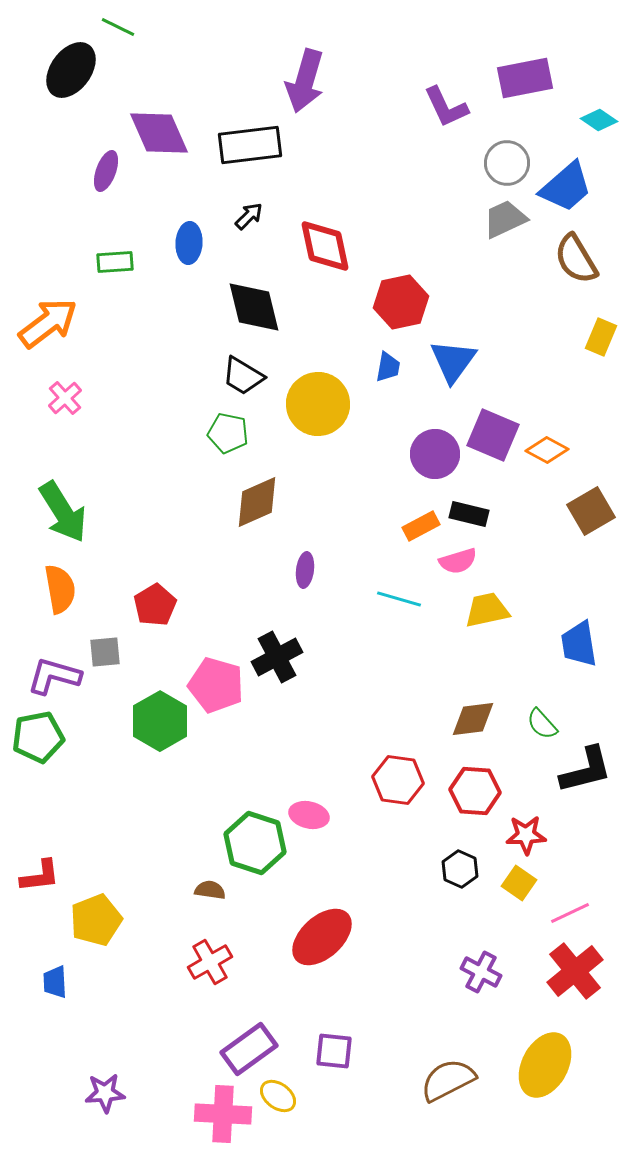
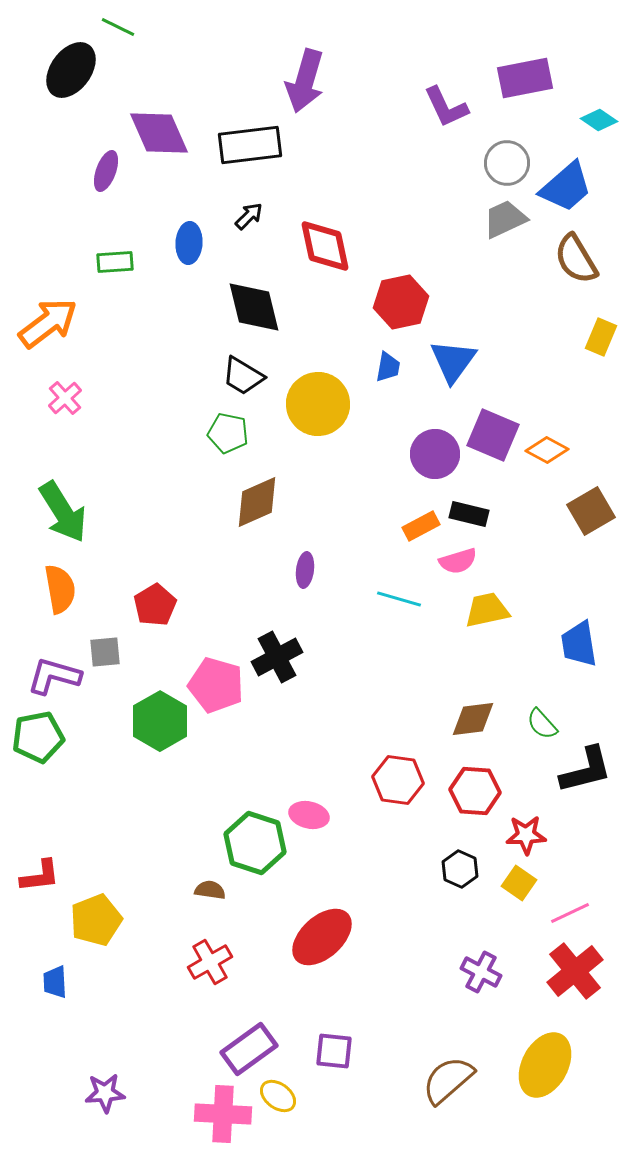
brown semicircle at (448, 1080): rotated 14 degrees counterclockwise
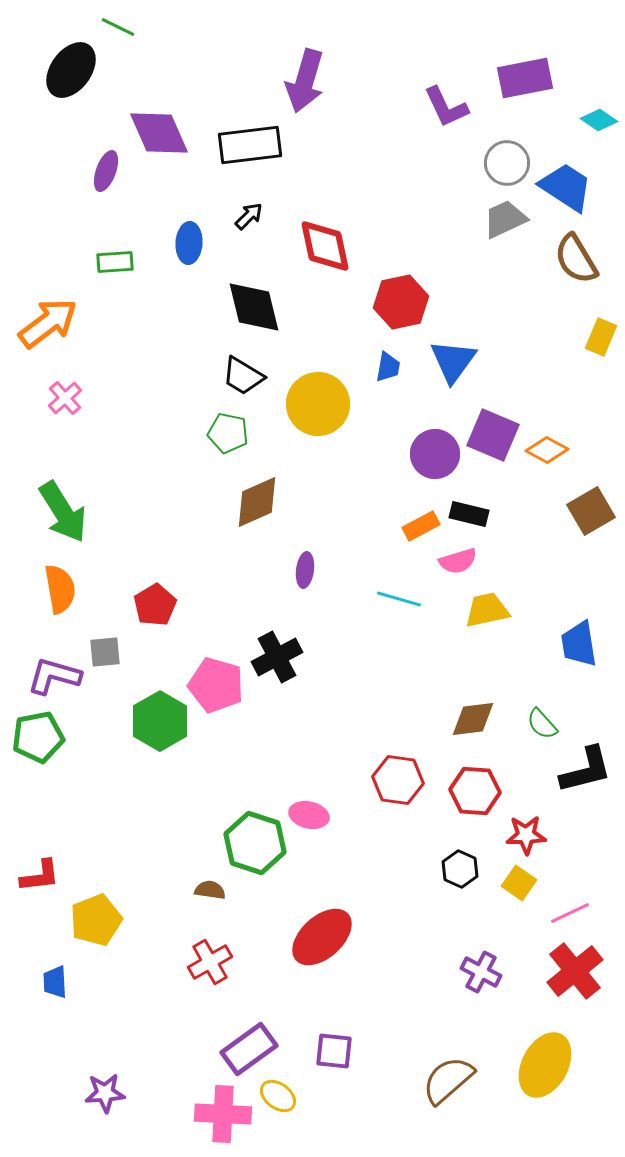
blue trapezoid at (566, 187): rotated 106 degrees counterclockwise
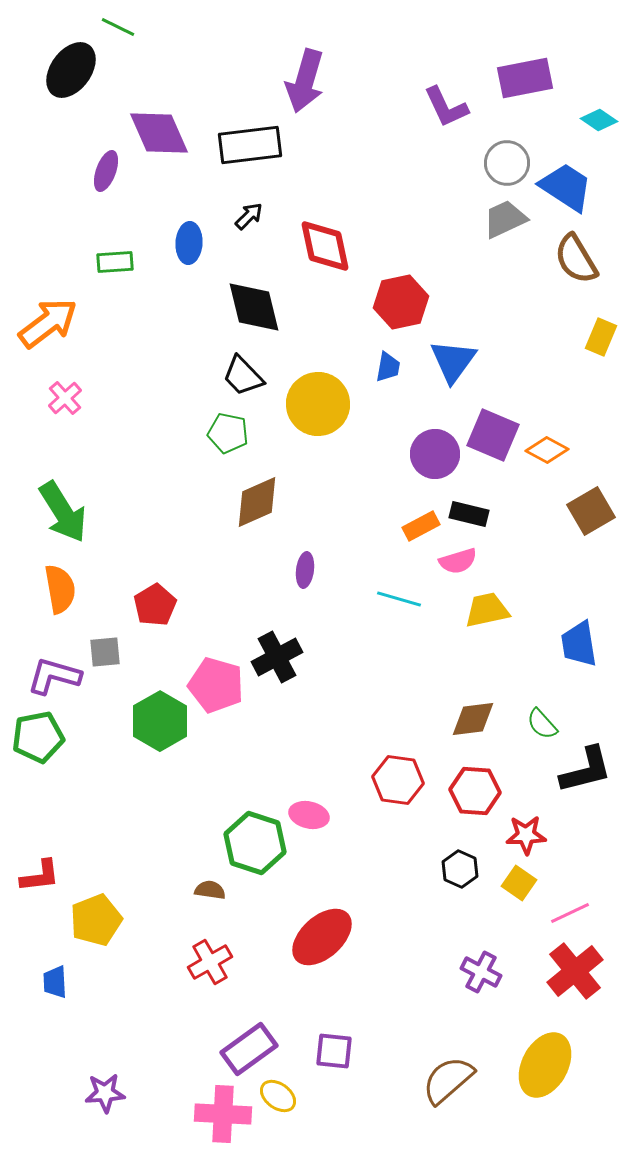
black trapezoid at (243, 376): rotated 15 degrees clockwise
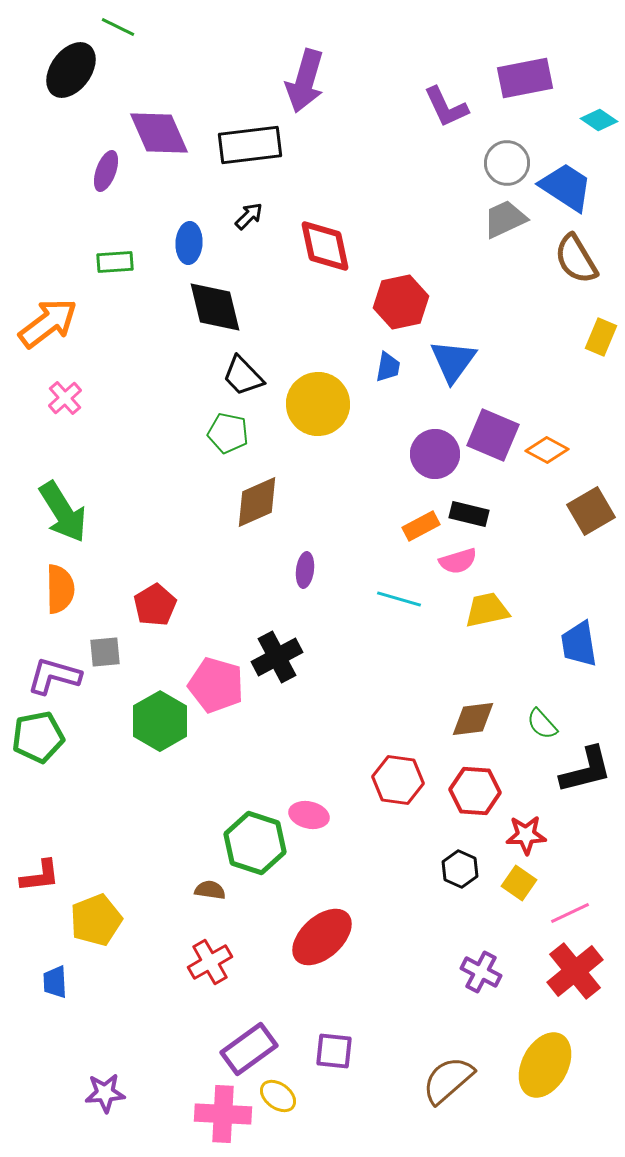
black diamond at (254, 307): moved 39 px left
orange semicircle at (60, 589): rotated 9 degrees clockwise
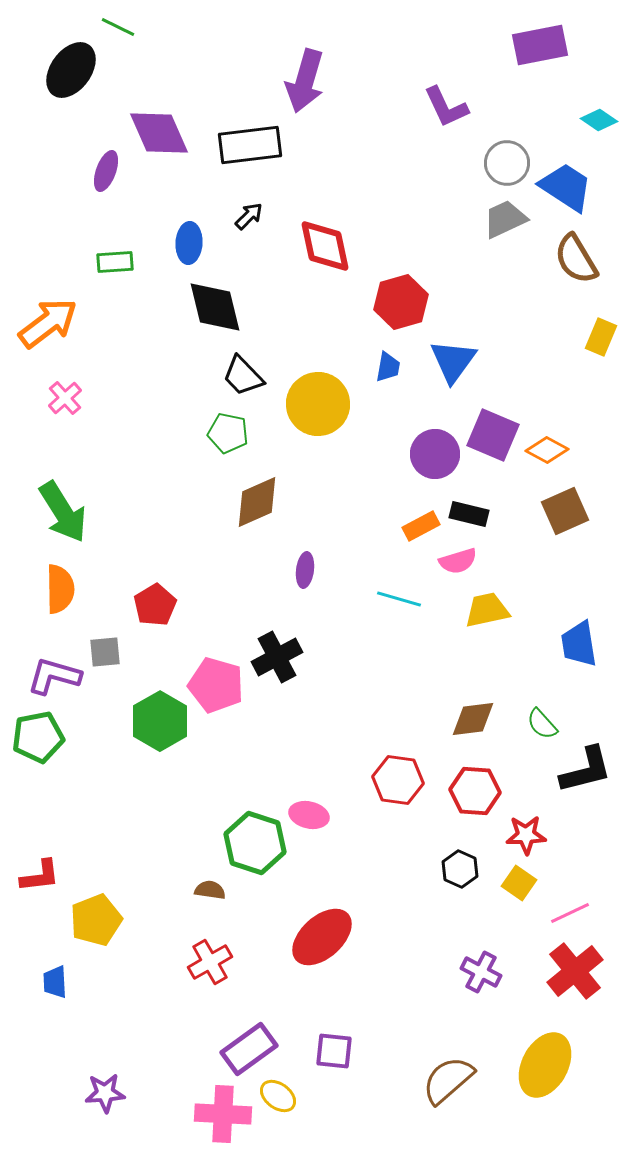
purple rectangle at (525, 78): moved 15 px right, 33 px up
red hexagon at (401, 302): rotated 4 degrees counterclockwise
brown square at (591, 511): moved 26 px left; rotated 6 degrees clockwise
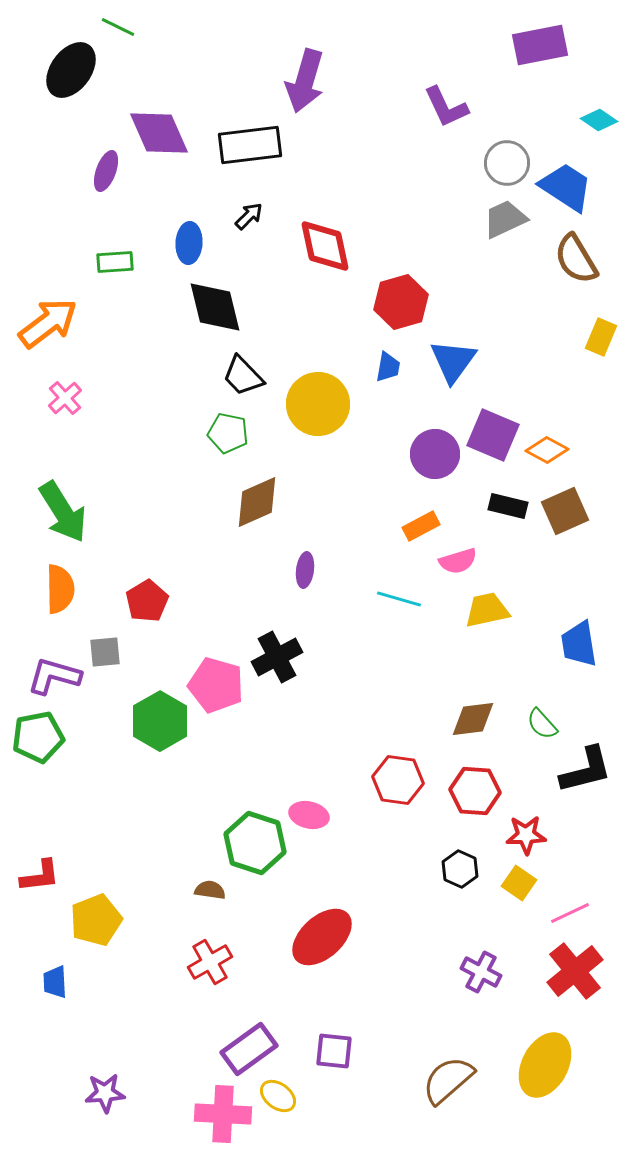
black rectangle at (469, 514): moved 39 px right, 8 px up
red pentagon at (155, 605): moved 8 px left, 4 px up
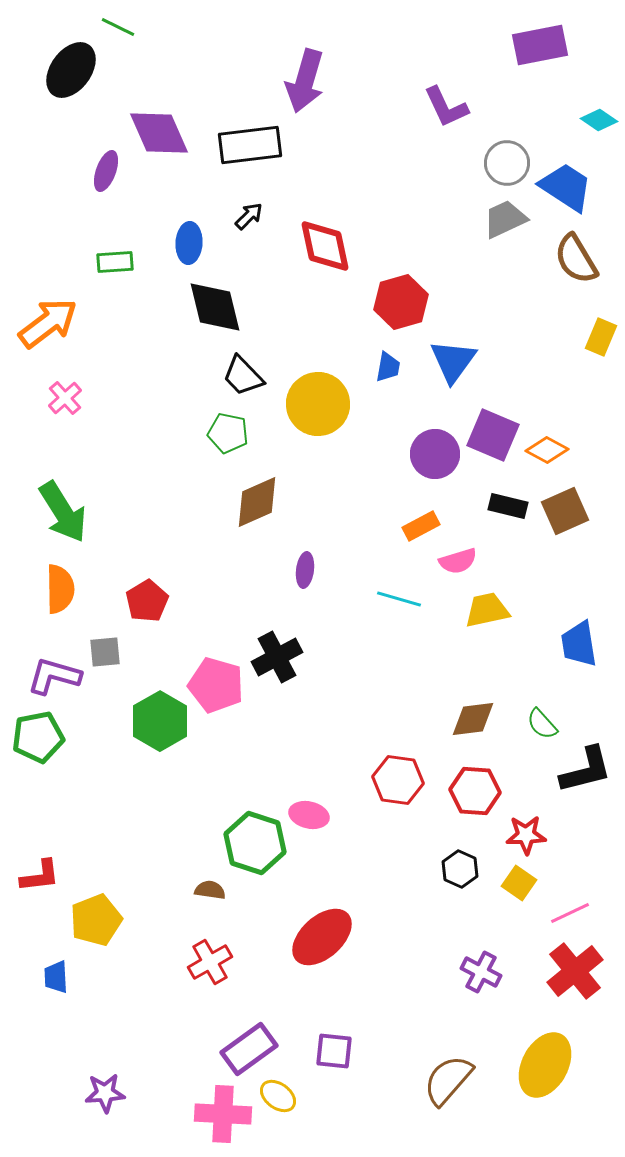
blue trapezoid at (55, 982): moved 1 px right, 5 px up
brown semicircle at (448, 1080): rotated 8 degrees counterclockwise
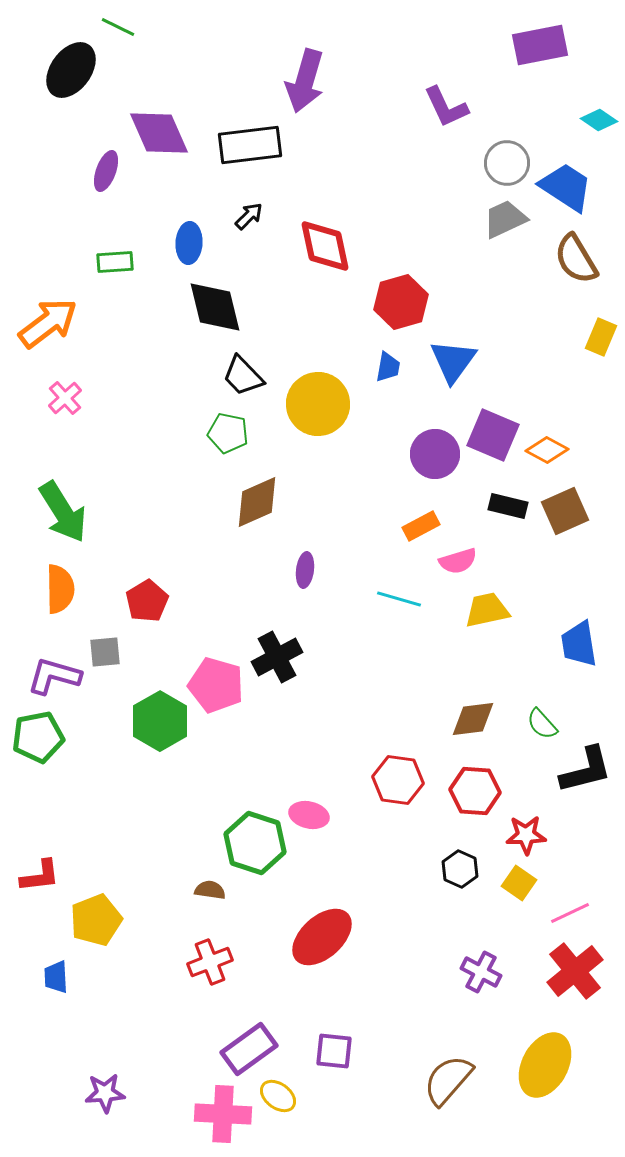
red cross at (210, 962): rotated 9 degrees clockwise
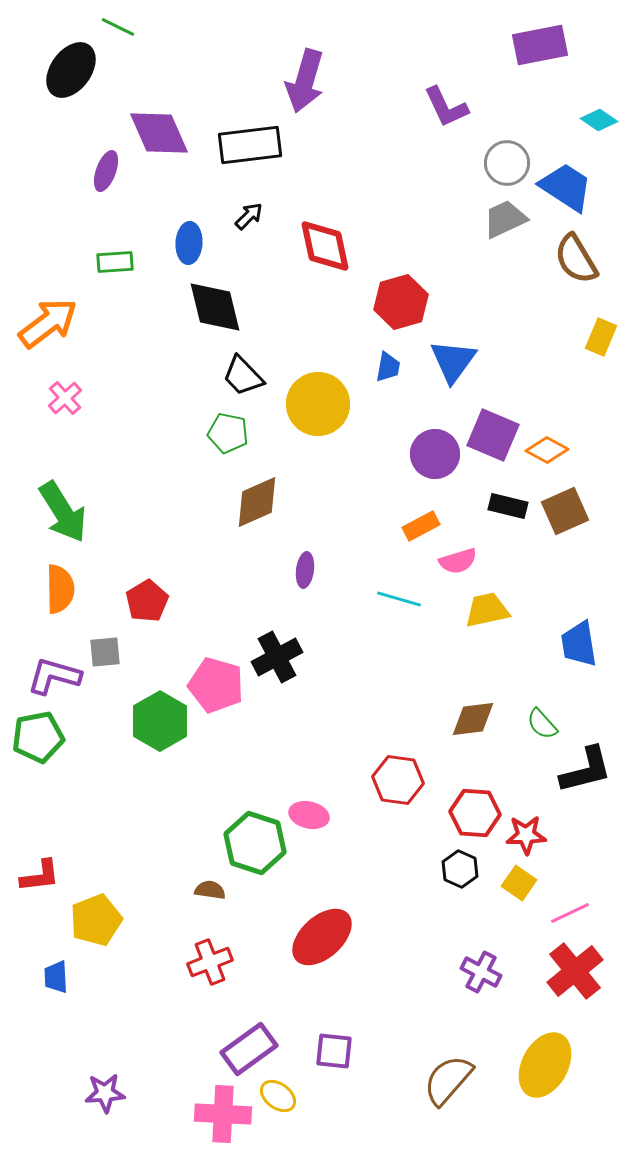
red hexagon at (475, 791): moved 22 px down
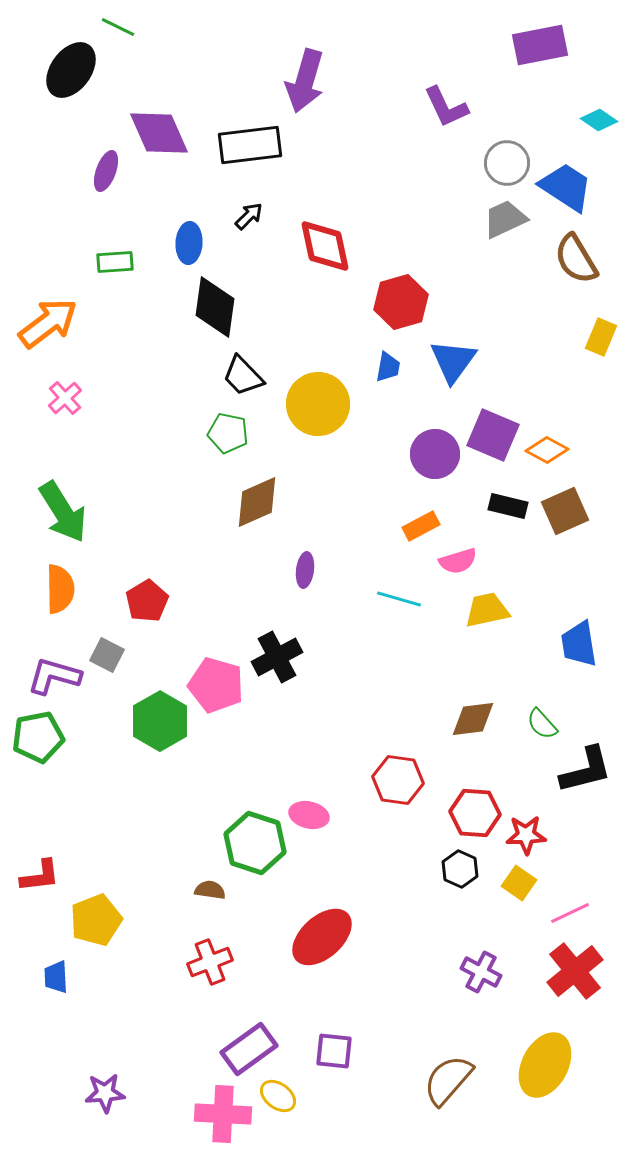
black diamond at (215, 307): rotated 22 degrees clockwise
gray square at (105, 652): moved 2 px right, 3 px down; rotated 32 degrees clockwise
